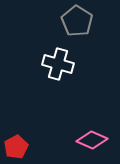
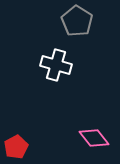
white cross: moved 2 px left, 1 px down
pink diamond: moved 2 px right, 2 px up; rotated 28 degrees clockwise
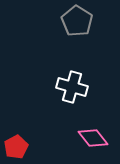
white cross: moved 16 px right, 22 px down
pink diamond: moved 1 px left
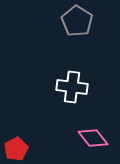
white cross: rotated 8 degrees counterclockwise
red pentagon: moved 2 px down
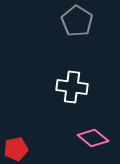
pink diamond: rotated 12 degrees counterclockwise
red pentagon: rotated 15 degrees clockwise
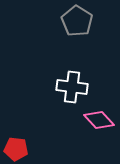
pink diamond: moved 6 px right, 18 px up; rotated 8 degrees clockwise
red pentagon: rotated 20 degrees clockwise
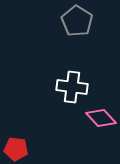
pink diamond: moved 2 px right, 2 px up
